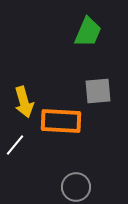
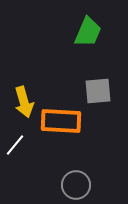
gray circle: moved 2 px up
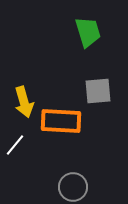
green trapezoid: rotated 40 degrees counterclockwise
gray circle: moved 3 px left, 2 px down
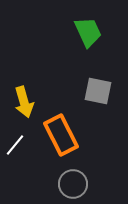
green trapezoid: rotated 8 degrees counterclockwise
gray square: rotated 16 degrees clockwise
orange rectangle: moved 14 px down; rotated 60 degrees clockwise
gray circle: moved 3 px up
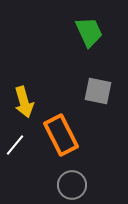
green trapezoid: moved 1 px right
gray circle: moved 1 px left, 1 px down
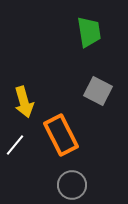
green trapezoid: rotated 16 degrees clockwise
gray square: rotated 16 degrees clockwise
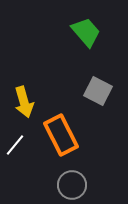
green trapezoid: moved 3 px left; rotated 32 degrees counterclockwise
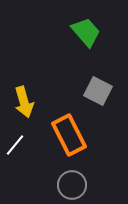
orange rectangle: moved 8 px right
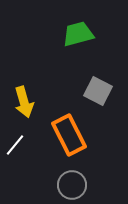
green trapezoid: moved 8 px left, 2 px down; rotated 64 degrees counterclockwise
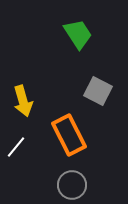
green trapezoid: rotated 72 degrees clockwise
yellow arrow: moved 1 px left, 1 px up
white line: moved 1 px right, 2 px down
